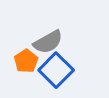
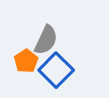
gray semicircle: moved 2 px left, 2 px up; rotated 36 degrees counterclockwise
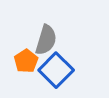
gray semicircle: rotated 8 degrees counterclockwise
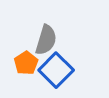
orange pentagon: moved 2 px down
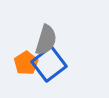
blue square: moved 7 px left, 6 px up; rotated 8 degrees clockwise
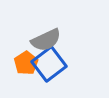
gray semicircle: rotated 48 degrees clockwise
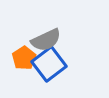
orange pentagon: moved 2 px left, 5 px up
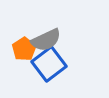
orange pentagon: moved 9 px up
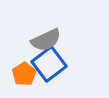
orange pentagon: moved 25 px down
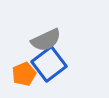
orange pentagon: rotated 10 degrees clockwise
